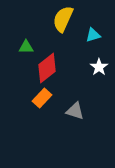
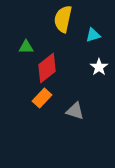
yellow semicircle: rotated 12 degrees counterclockwise
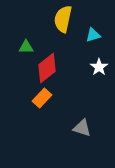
gray triangle: moved 7 px right, 17 px down
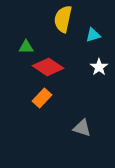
red diamond: moved 1 px right, 1 px up; rotated 72 degrees clockwise
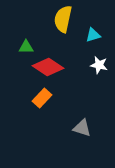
white star: moved 2 px up; rotated 24 degrees counterclockwise
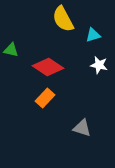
yellow semicircle: rotated 40 degrees counterclockwise
green triangle: moved 15 px left, 3 px down; rotated 14 degrees clockwise
orange rectangle: moved 3 px right
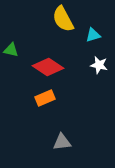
orange rectangle: rotated 24 degrees clockwise
gray triangle: moved 20 px left, 14 px down; rotated 24 degrees counterclockwise
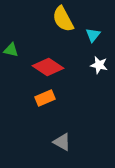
cyan triangle: rotated 35 degrees counterclockwise
gray triangle: rotated 36 degrees clockwise
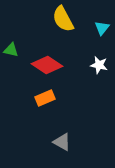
cyan triangle: moved 9 px right, 7 px up
red diamond: moved 1 px left, 2 px up
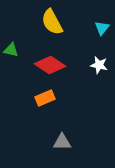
yellow semicircle: moved 11 px left, 3 px down
red diamond: moved 3 px right
gray triangle: rotated 30 degrees counterclockwise
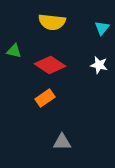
yellow semicircle: rotated 56 degrees counterclockwise
green triangle: moved 3 px right, 1 px down
orange rectangle: rotated 12 degrees counterclockwise
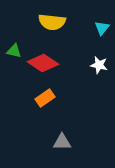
red diamond: moved 7 px left, 2 px up
